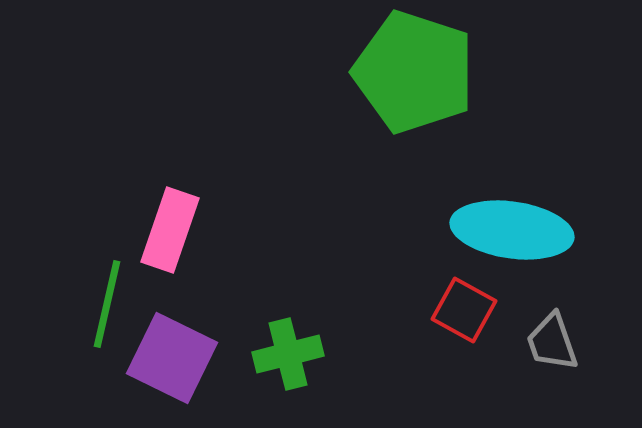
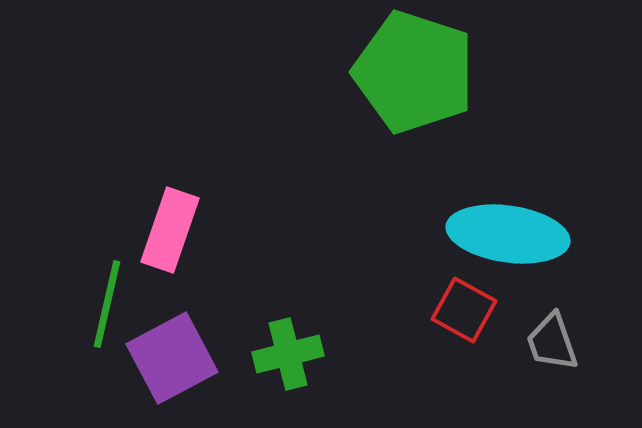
cyan ellipse: moved 4 px left, 4 px down
purple square: rotated 36 degrees clockwise
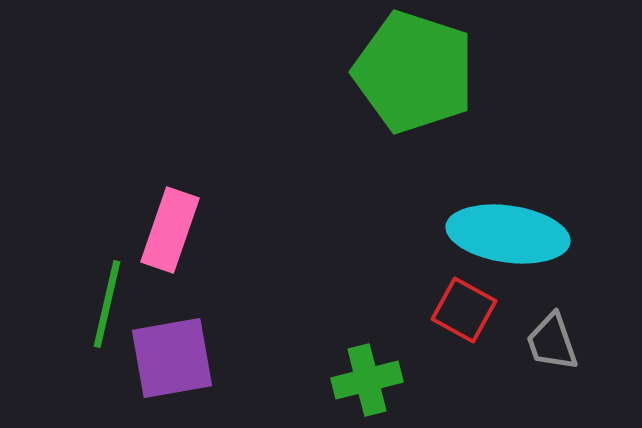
green cross: moved 79 px right, 26 px down
purple square: rotated 18 degrees clockwise
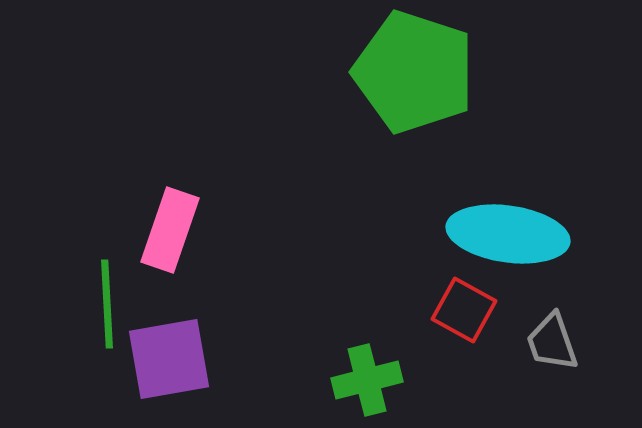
green line: rotated 16 degrees counterclockwise
purple square: moved 3 px left, 1 px down
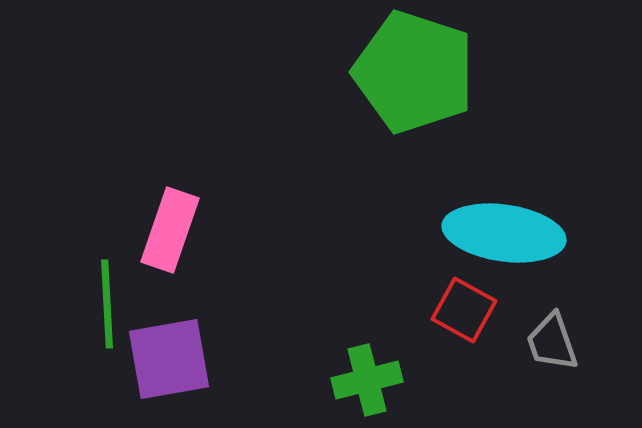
cyan ellipse: moved 4 px left, 1 px up
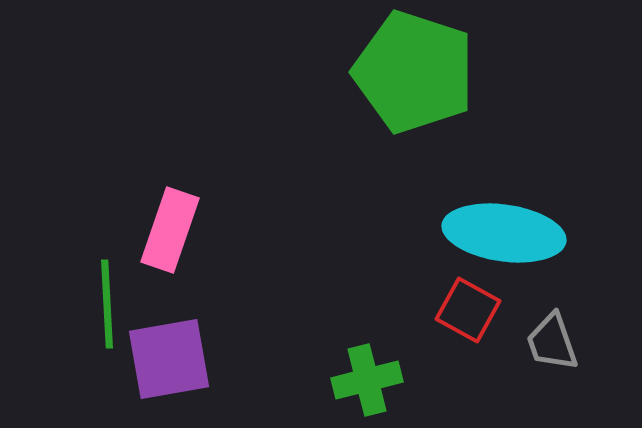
red square: moved 4 px right
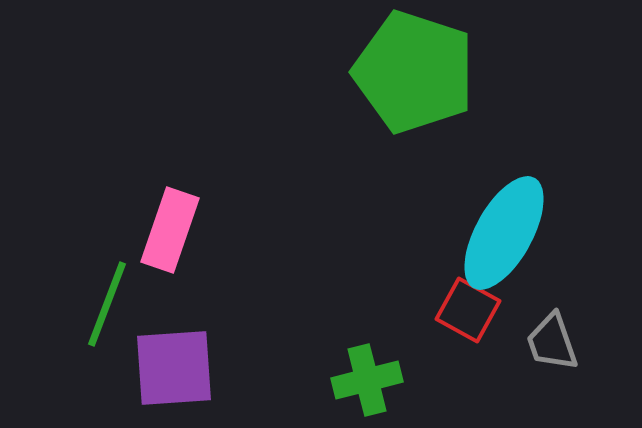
cyan ellipse: rotated 69 degrees counterclockwise
green line: rotated 24 degrees clockwise
purple square: moved 5 px right, 9 px down; rotated 6 degrees clockwise
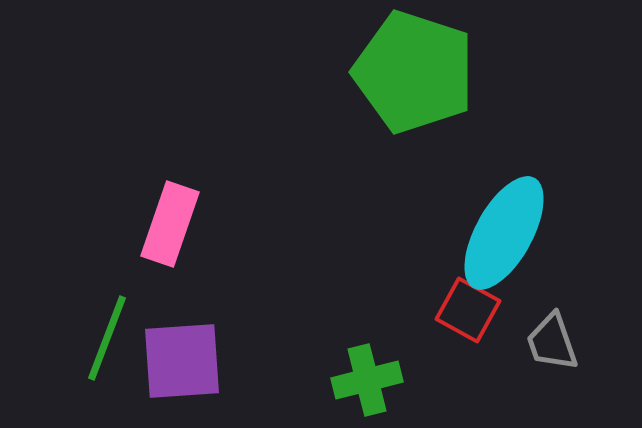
pink rectangle: moved 6 px up
green line: moved 34 px down
purple square: moved 8 px right, 7 px up
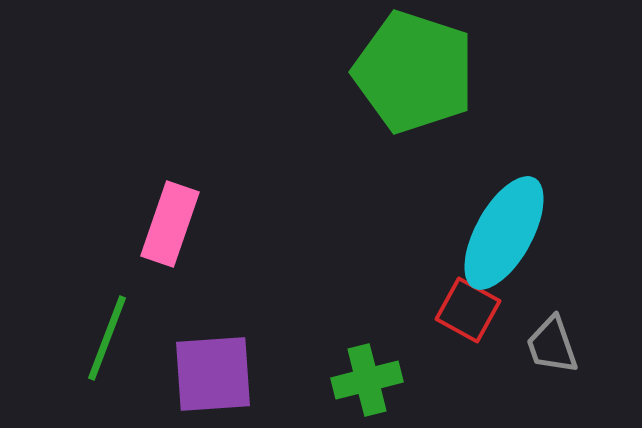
gray trapezoid: moved 3 px down
purple square: moved 31 px right, 13 px down
